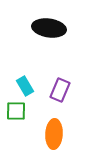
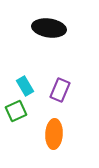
green square: rotated 25 degrees counterclockwise
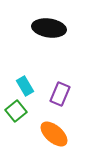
purple rectangle: moved 4 px down
green square: rotated 15 degrees counterclockwise
orange ellipse: rotated 52 degrees counterclockwise
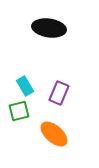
purple rectangle: moved 1 px left, 1 px up
green square: moved 3 px right; rotated 25 degrees clockwise
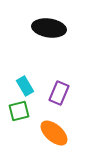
orange ellipse: moved 1 px up
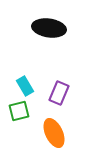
orange ellipse: rotated 24 degrees clockwise
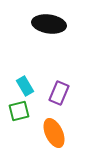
black ellipse: moved 4 px up
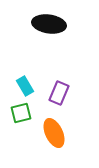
green square: moved 2 px right, 2 px down
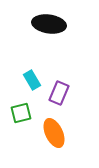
cyan rectangle: moved 7 px right, 6 px up
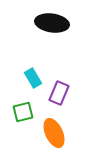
black ellipse: moved 3 px right, 1 px up
cyan rectangle: moved 1 px right, 2 px up
green square: moved 2 px right, 1 px up
